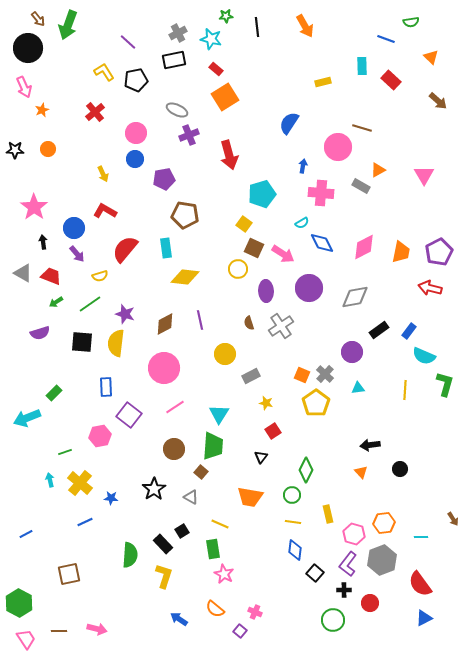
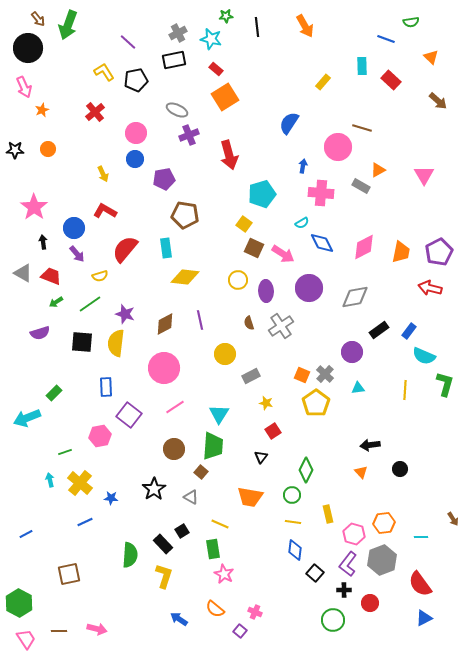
yellow rectangle at (323, 82): rotated 35 degrees counterclockwise
yellow circle at (238, 269): moved 11 px down
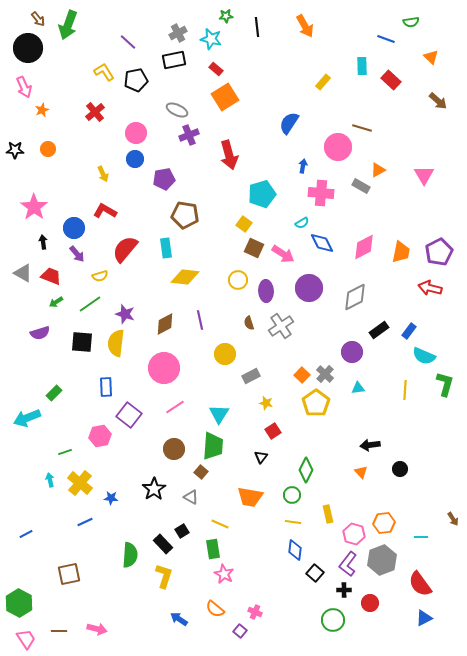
gray diamond at (355, 297): rotated 16 degrees counterclockwise
orange square at (302, 375): rotated 21 degrees clockwise
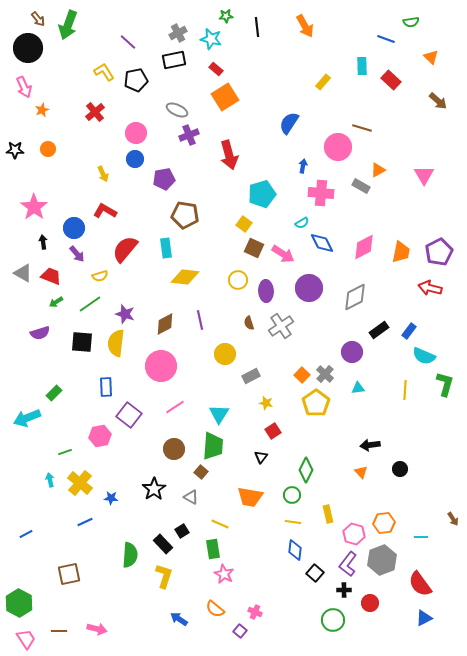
pink circle at (164, 368): moved 3 px left, 2 px up
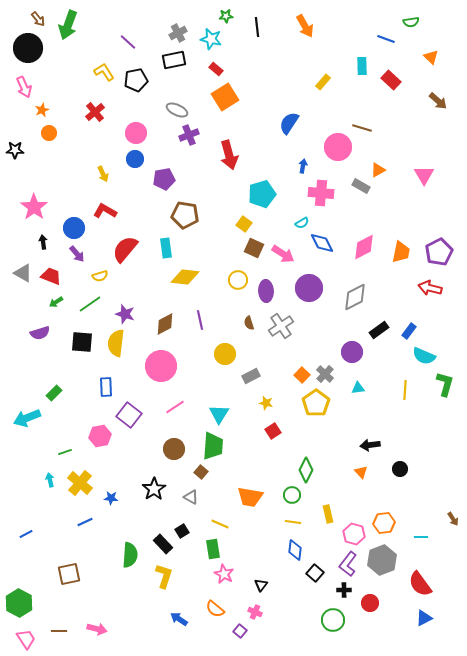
orange circle at (48, 149): moved 1 px right, 16 px up
black triangle at (261, 457): moved 128 px down
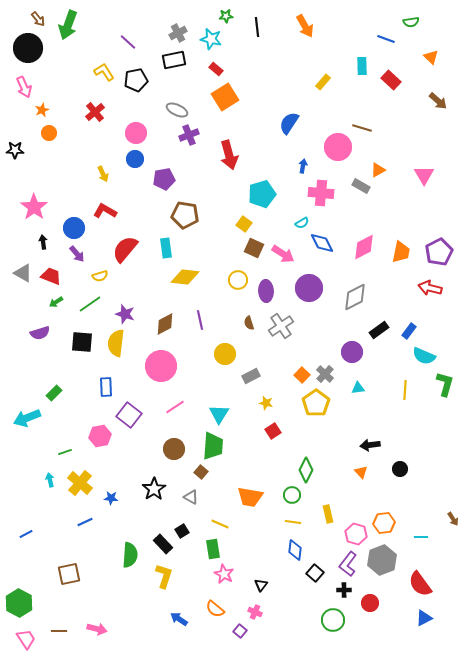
pink hexagon at (354, 534): moved 2 px right
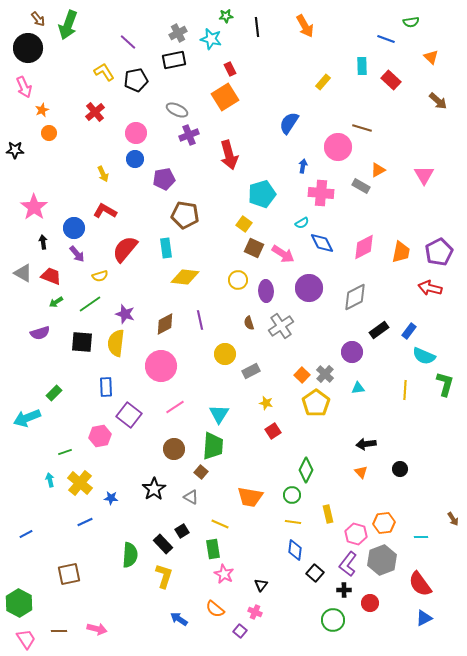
red rectangle at (216, 69): moved 14 px right; rotated 24 degrees clockwise
gray rectangle at (251, 376): moved 5 px up
black arrow at (370, 445): moved 4 px left, 1 px up
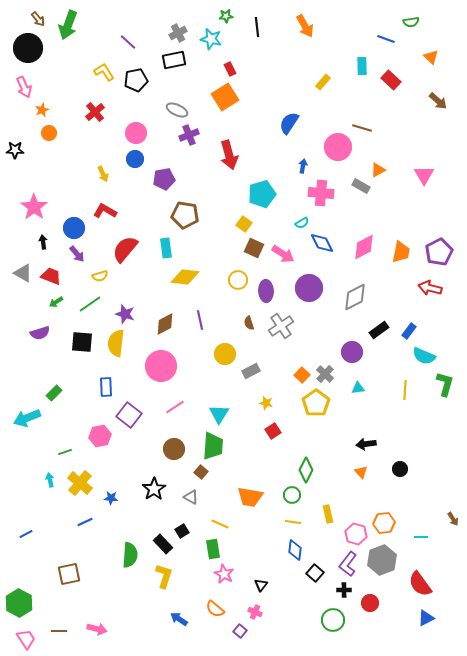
blue triangle at (424, 618): moved 2 px right
